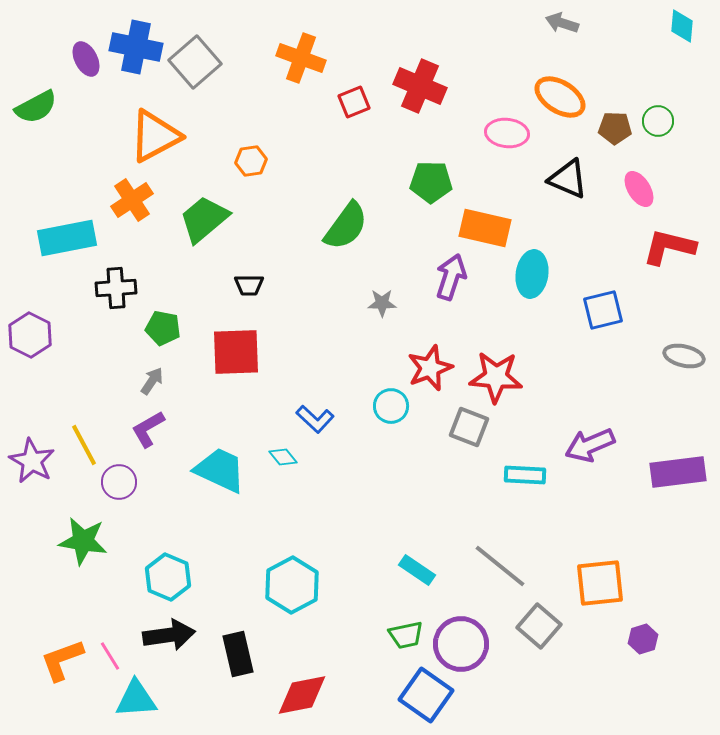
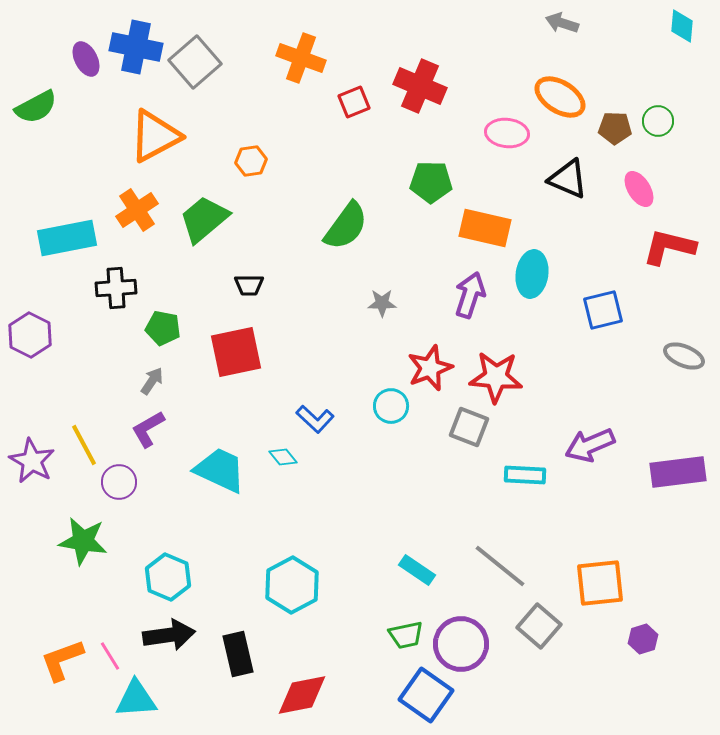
orange cross at (132, 200): moved 5 px right, 10 px down
purple arrow at (451, 277): moved 19 px right, 18 px down
red square at (236, 352): rotated 10 degrees counterclockwise
gray ellipse at (684, 356): rotated 9 degrees clockwise
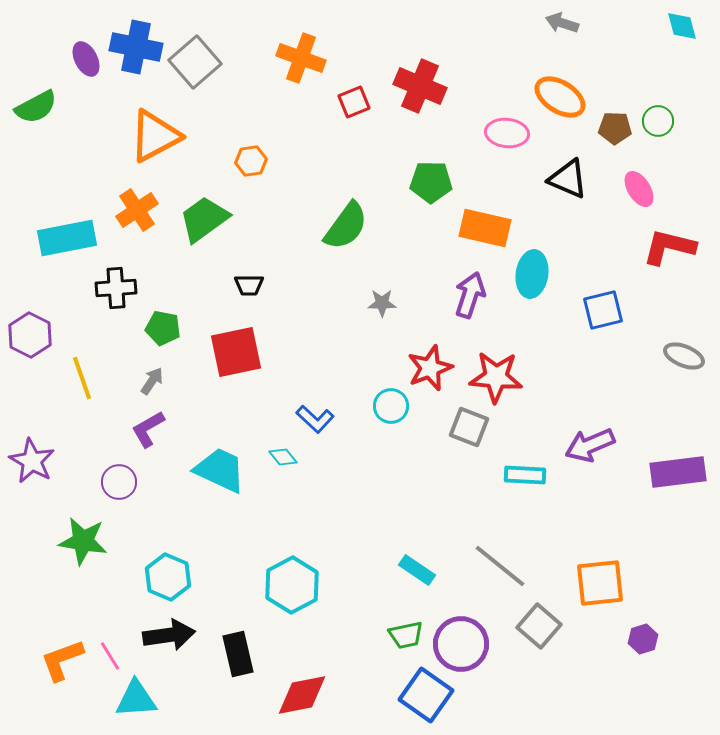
cyan diamond at (682, 26): rotated 20 degrees counterclockwise
green trapezoid at (204, 219): rotated 4 degrees clockwise
yellow line at (84, 445): moved 2 px left, 67 px up; rotated 9 degrees clockwise
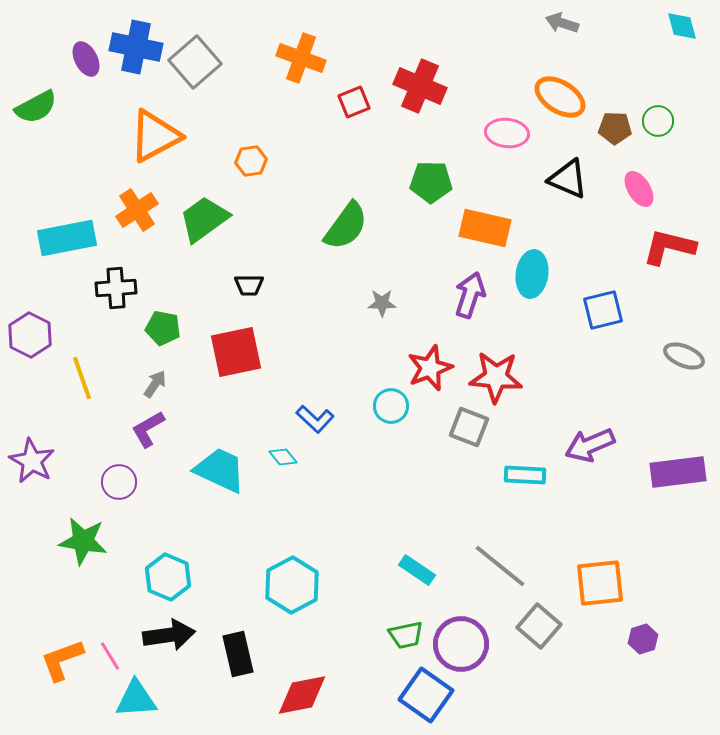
gray arrow at (152, 381): moved 3 px right, 3 px down
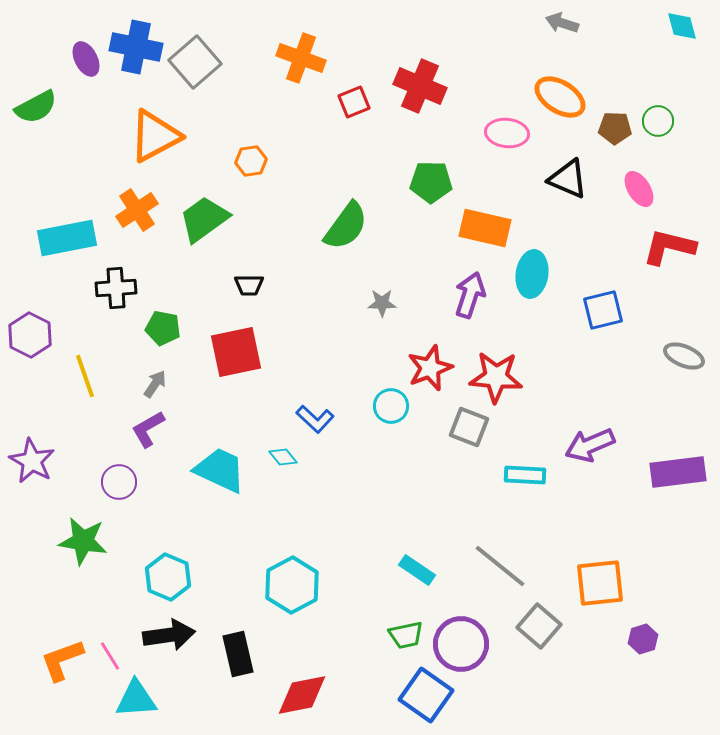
yellow line at (82, 378): moved 3 px right, 2 px up
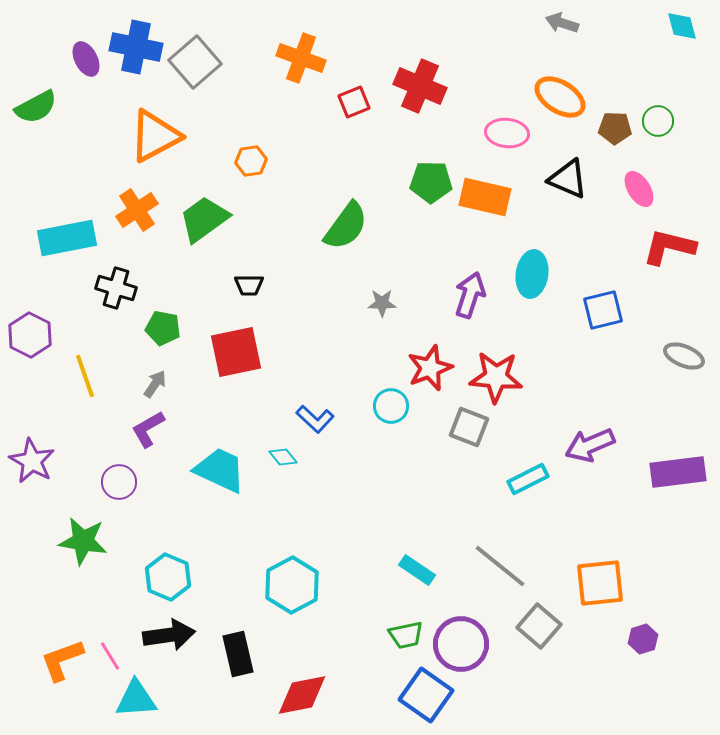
orange rectangle at (485, 228): moved 31 px up
black cross at (116, 288): rotated 21 degrees clockwise
cyan rectangle at (525, 475): moved 3 px right, 4 px down; rotated 30 degrees counterclockwise
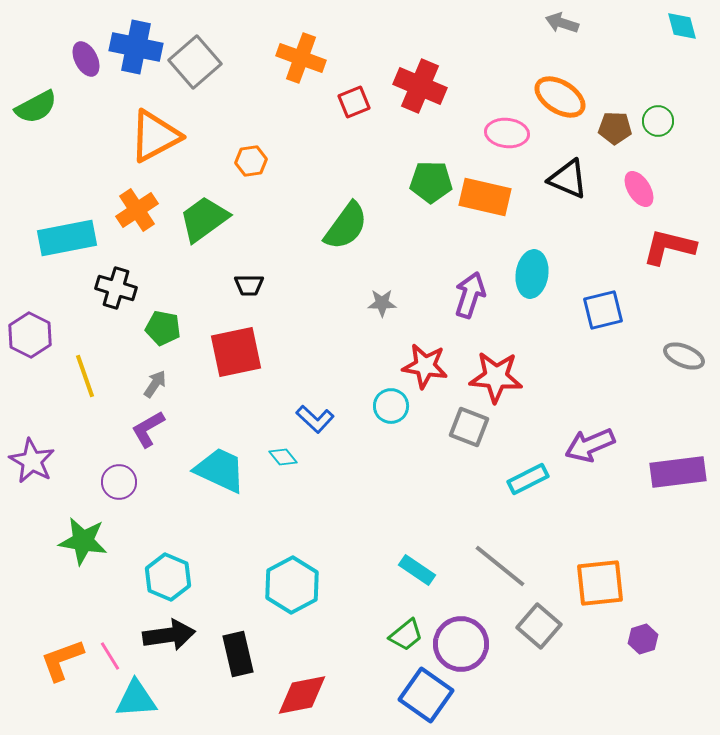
red star at (430, 368): moved 5 px left, 2 px up; rotated 30 degrees clockwise
green trapezoid at (406, 635): rotated 27 degrees counterclockwise
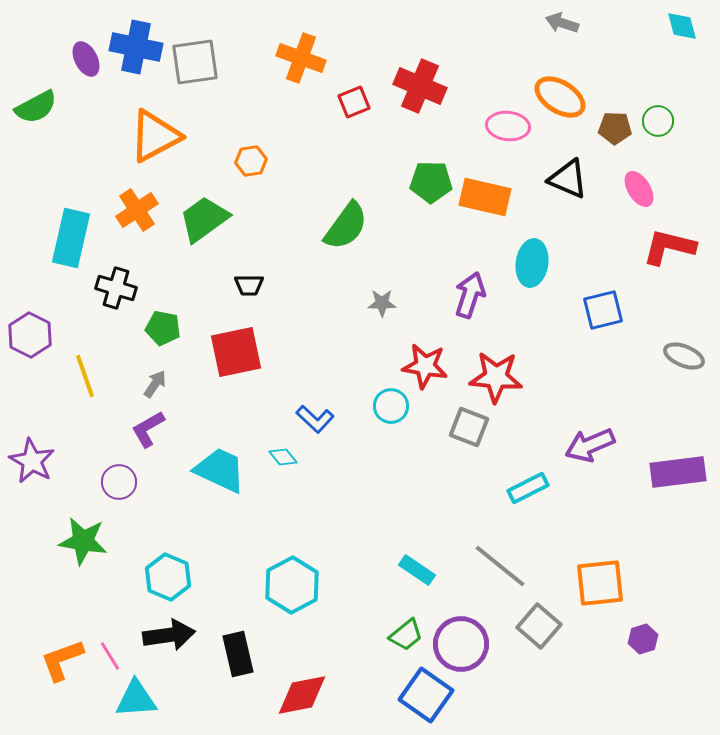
gray square at (195, 62): rotated 33 degrees clockwise
pink ellipse at (507, 133): moved 1 px right, 7 px up
cyan rectangle at (67, 238): moved 4 px right; rotated 66 degrees counterclockwise
cyan ellipse at (532, 274): moved 11 px up
cyan rectangle at (528, 479): moved 9 px down
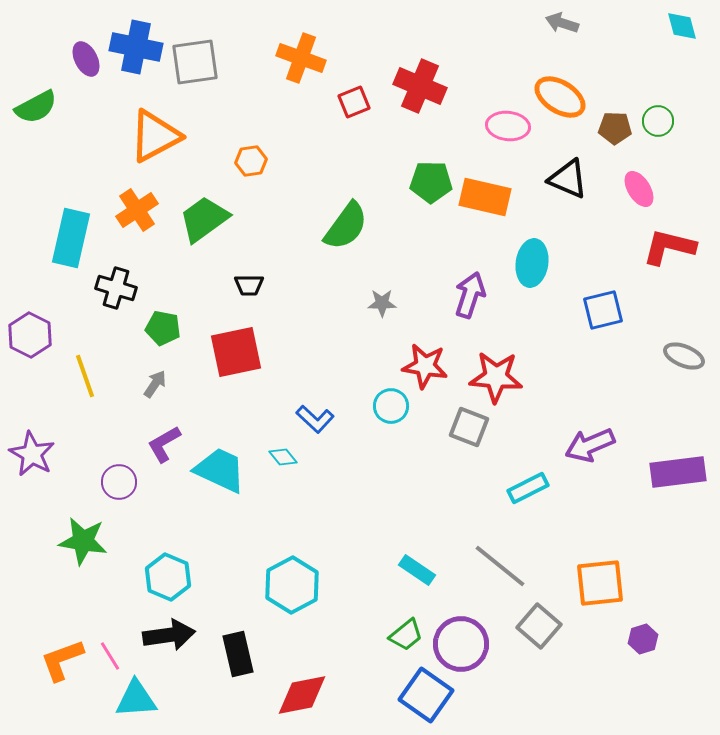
purple L-shape at (148, 429): moved 16 px right, 15 px down
purple star at (32, 461): moved 7 px up
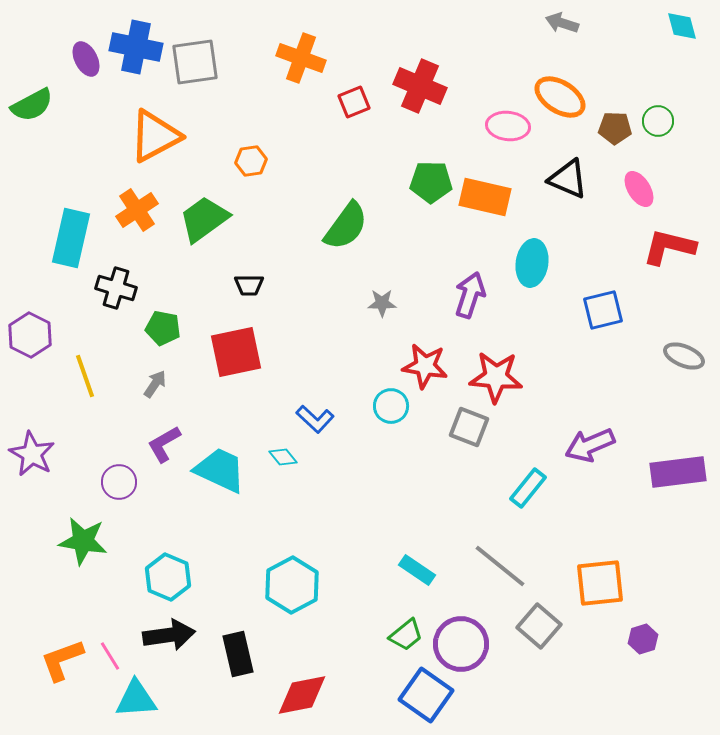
green semicircle at (36, 107): moved 4 px left, 2 px up
cyan rectangle at (528, 488): rotated 24 degrees counterclockwise
